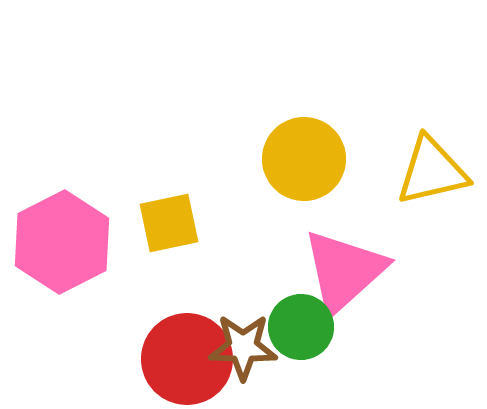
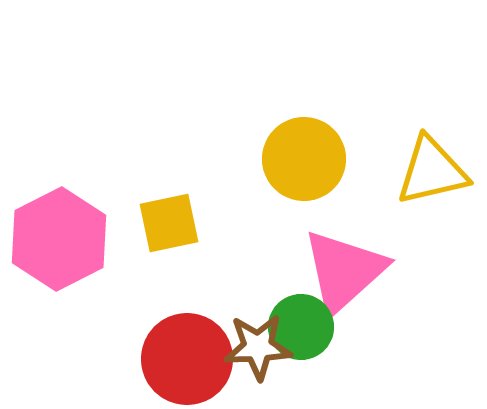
pink hexagon: moved 3 px left, 3 px up
brown star: moved 15 px right; rotated 4 degrees counterclockwise
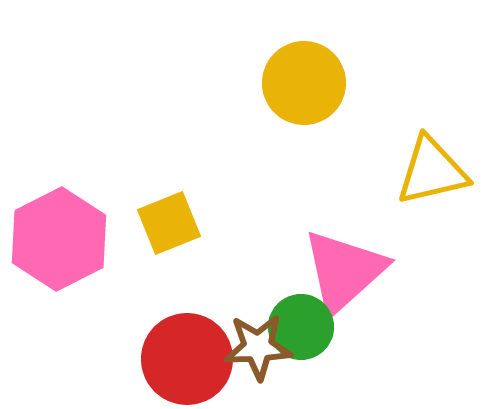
yellow circle: moved 76 px up
yellow square: rotated 10 degrees counterclockwise
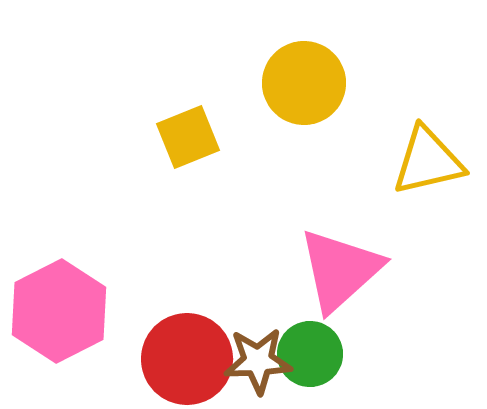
yellow triangle: moved 4 px left, 10 px up
yellow square: moved 19 px right, 86 px up
pink hexagon: moved 72 px down
pink triangle: moved 4 px left, 1 px up
green circle: moved 9 px right, 27 px down
brown star: moved 14 px down
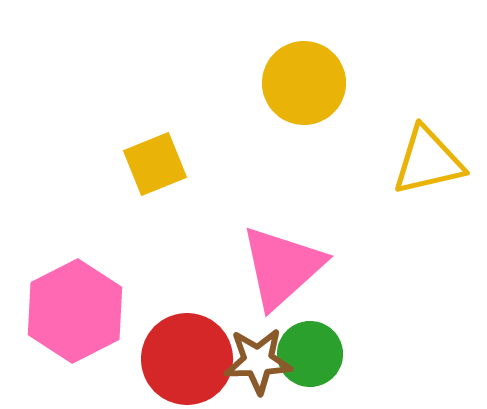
yellow square: moved 33 px left, 27 px down
pink triangle: moved 58 px left, 3 px up
pink hexagon: moved 16 px right
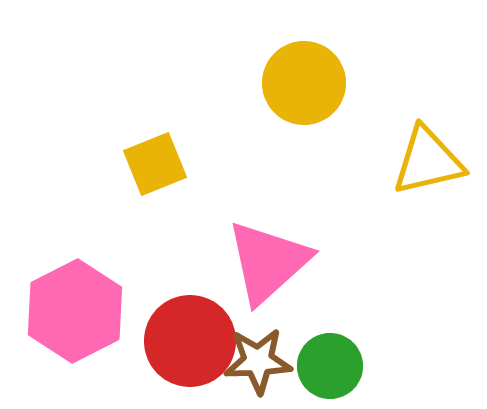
pink triangle: moved 14 px left, 5 px up
green circle: moved 20 px right, 12 px down
red circle: moved 3 px right, 18 px up
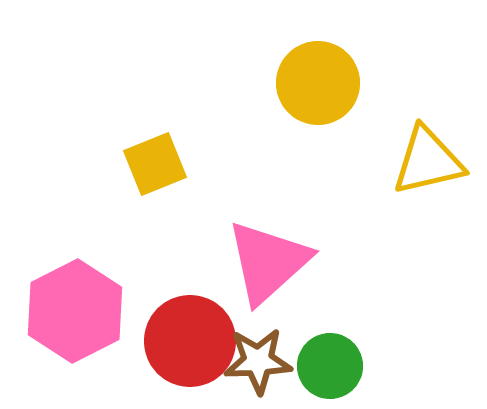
yellow circle: moved 14 px right
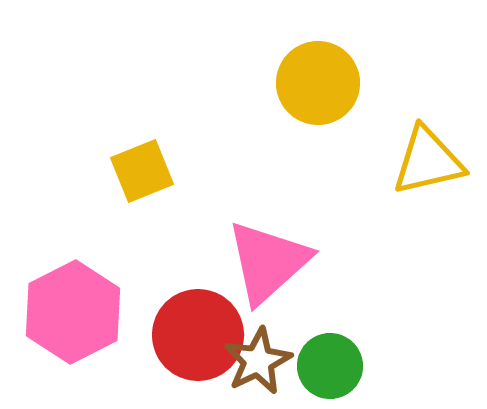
yellow square: moved 13 px left, 7 px down
pink hexagon: moved 2 px left, 1 px down
red circle: moved 8 px right, 6 px up
brown star: rotated 24 degrees counterclockwise
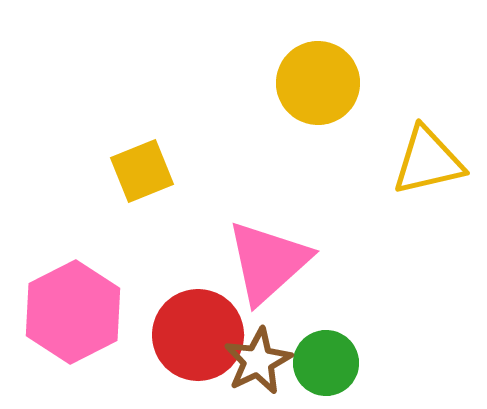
green circle: moved 4 px left, 3 px up
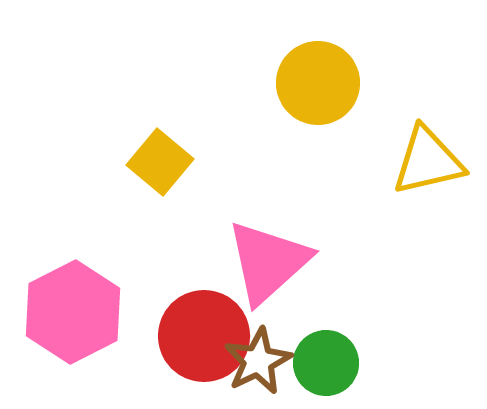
yellow square: moved 18 px right, 9 px up; rotated 28 degrees counterclockwise
red circle: moved 6 px right, 1 px down
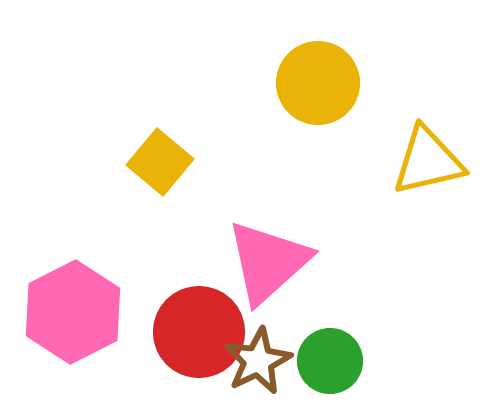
red circle: moved 5 px left, 4 px up
green circle: moved 4 px right, 2 px up
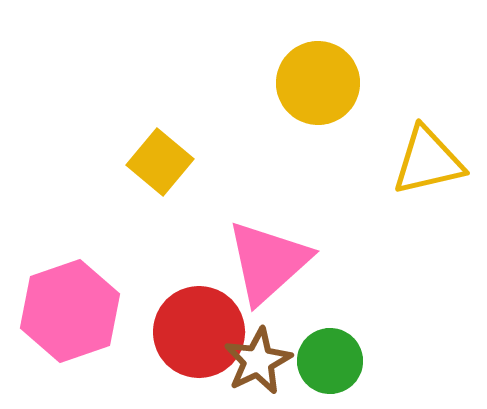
pink hexagon: moved 3 px left, 1 px up; rotated 8 degrees clockwise
